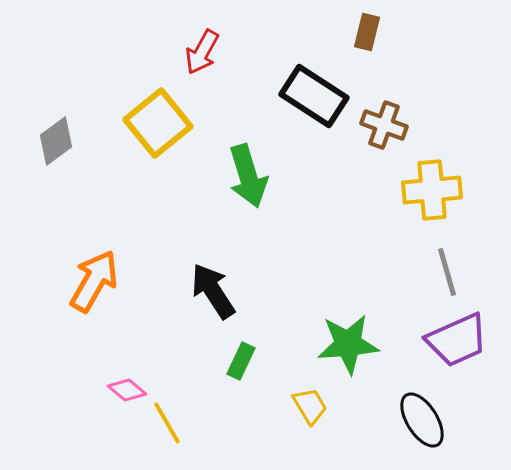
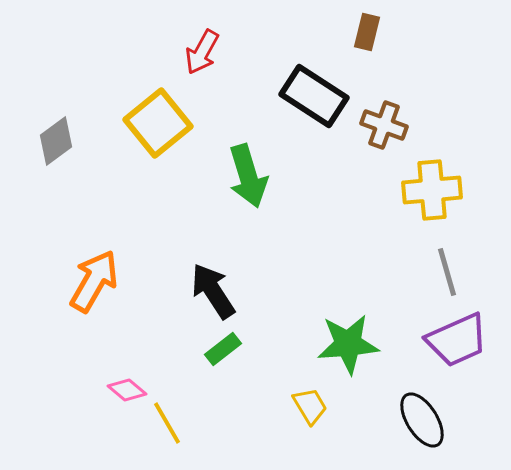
green rectangle: moved 18 px left, 12 px up; rotated 27 degrees clockwise
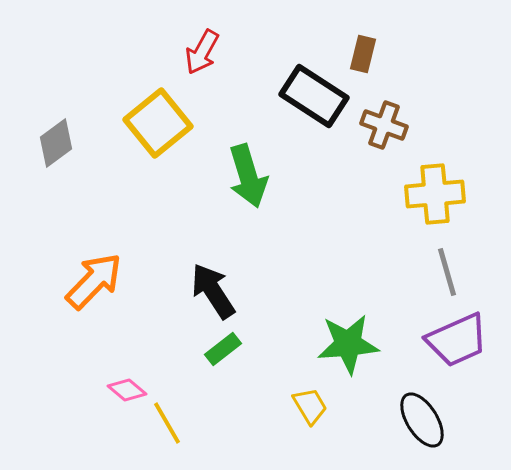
brown rectangle: moved 4 px left, 22 px down
gray diamond: moved 2 px down
yellow cross: moved 3 px right, 4 px down
orange arrow: rotated 14 degrees clockwise
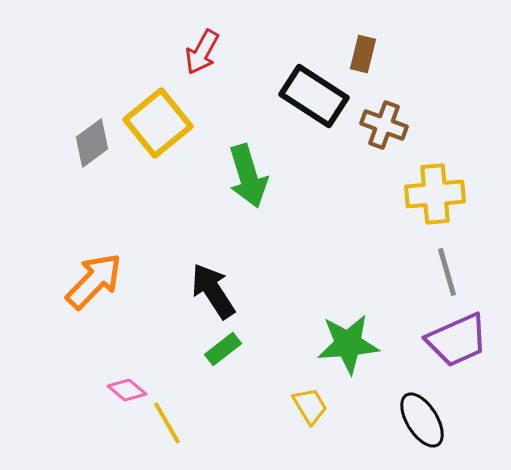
gray diamond: moved 36 px right
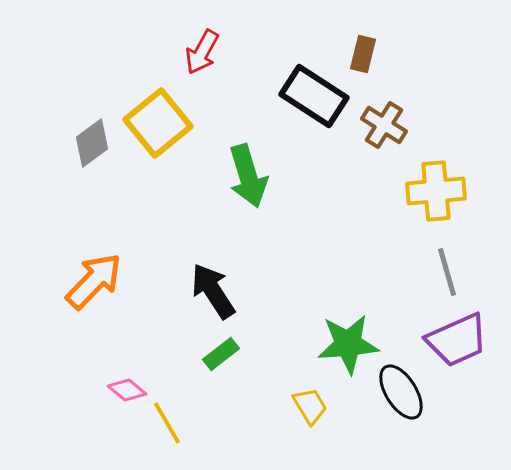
brown cross: rotated 12 degrees clockwise
yellow cross: moved 1 px right, 3 px up
green rectangle: moved 2 px left, 5 px down
black ellipse: moved 21 px left, 28 px up
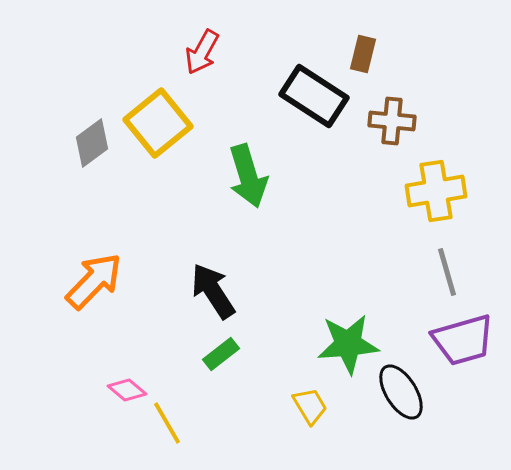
brown cross: moved 8 px right, 4 px up; rotated 27 degrees counterclockwise
yellow cross: rotated 4 degrees counterclockwise
purple trapezoid: moved 6 px right; rotated 8 degrees clockwise
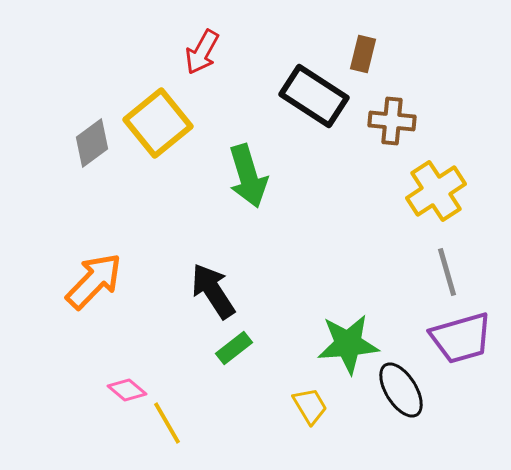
yellow cross: rotated 24 degrees counterclockwise
purple trapezoid: moved 2 px left, 2 px up
green rectangle: moved 13 px right, 6 px up
black ellipse: moved 2 px up
